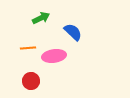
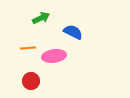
blue semicircle: rotated 18 degrees counterclockwise
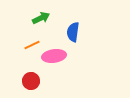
blue semicircle: rotated 108 degrees counterclockwise
orange line: moved 4 px right, 3 px up; rotated 21 degrees counterclockwise
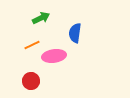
blue semicircle: moved 2 px right, 1 px down
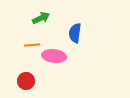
orange line: rotated 21 degrees clockwise
pink ellipse: rotated 15 degrees clockwise
red circle: moved 5 px left
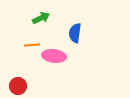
red circle: moved 8 px left, 5 px down
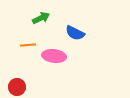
blue semicircle: rotated 72 degrees counterclockwise
orange line: moved 4 px left
red circle: moved 1 px left, 1 px down
